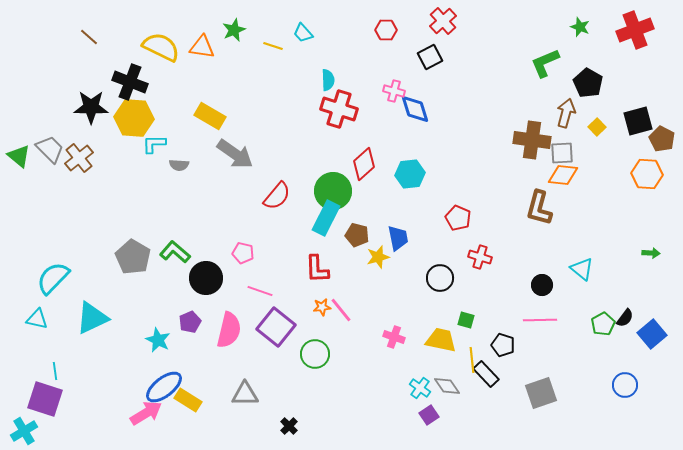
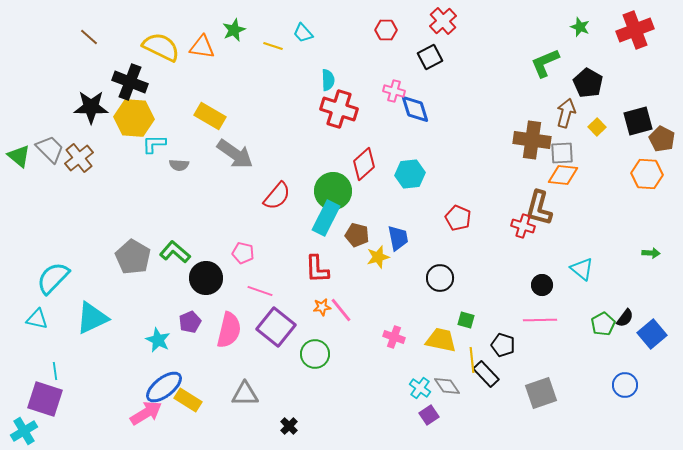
red cross at (480, 257): moved 43 px right, 31 px up
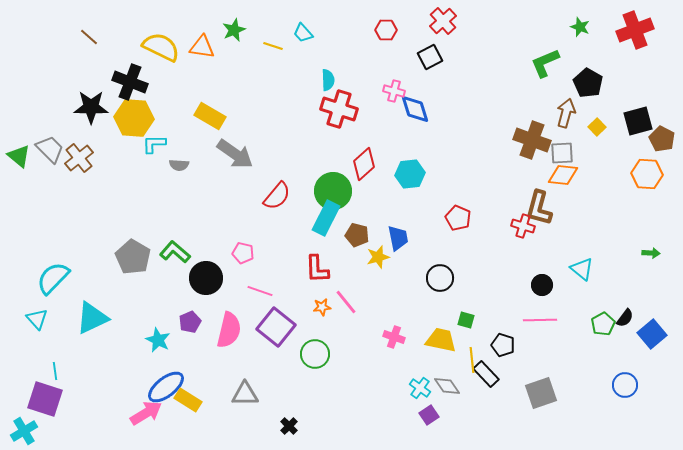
brown cross at (532, 140): rotated 12 degrees clockwise
pink line at (341, 310): moved 5 px right, 8 px up
cyan triangle at (37, 319): rotated 35 degrees clockwise
blue ellipse at (164, 387): moved 2 px right
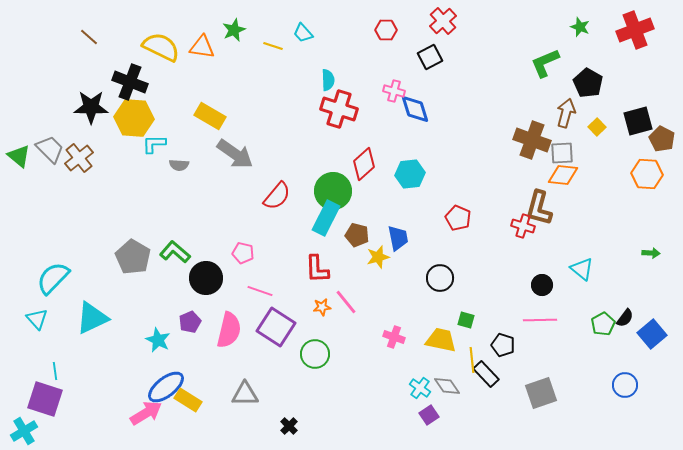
purple square at (276, 327): rotated 6 degrees counterclockwise
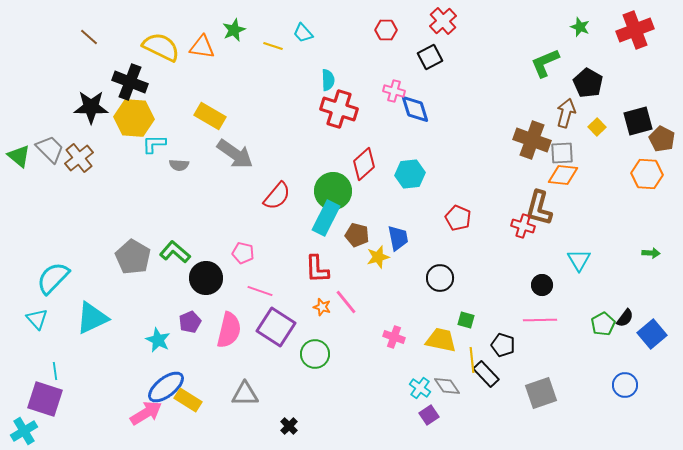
cyan triangle at (582, 269): moved 3 px left, 9 px up; rotated 20 degrees clockwise
orange star at (322, 307): rotated 24 degrees clockwise
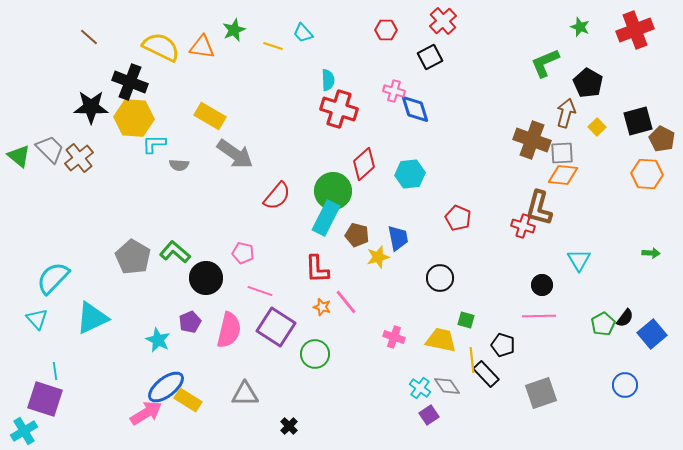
pink line at (540, 320): moved 1 px left, 4 px up
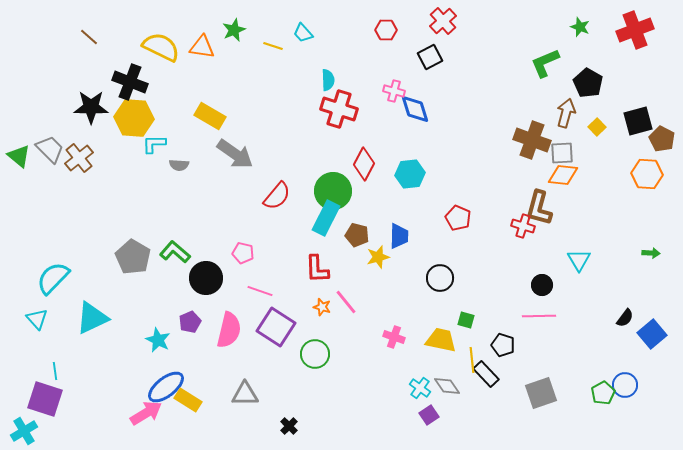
red diamond at (364, 164): rotated 20 degrees counterclockwise
blue trapezoid at (398, 238): moved 1 px right, 2 px up; rotated 12 degrees clockwise
green pentagon at (603, 324): moved 69 px down
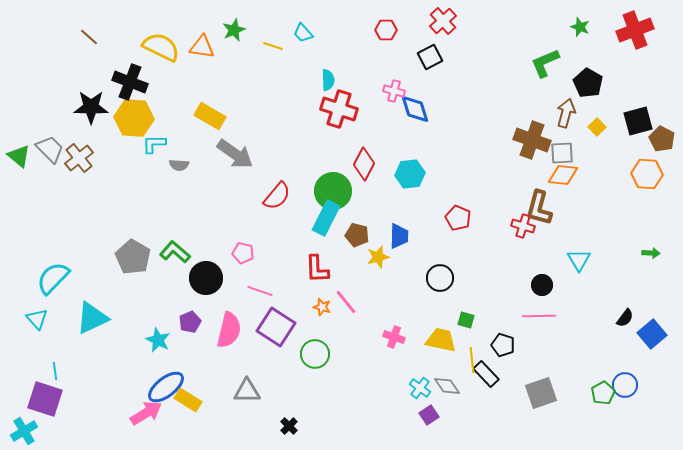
gray triangle at (245, 394): moved 2 px right, 3 px up
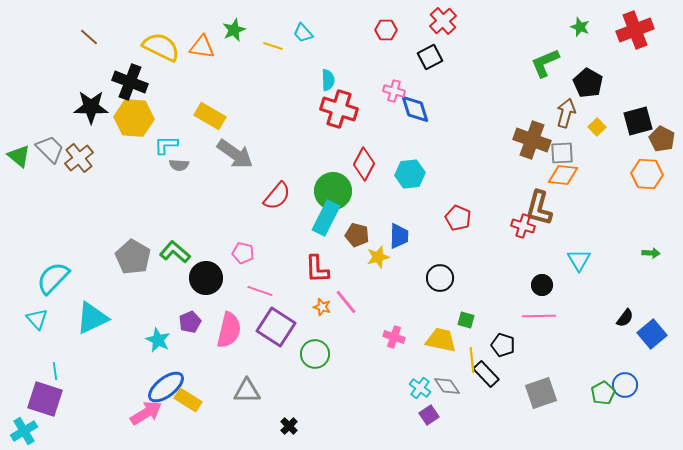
cyan L-shape at (154, 144): moved 12 px right, 1 px down
